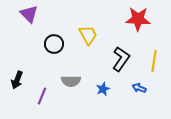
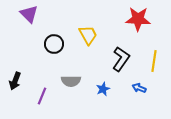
black arrow: moved 2 px left, 1 px down
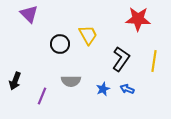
black circle: moved 6 px right
blue arrow: moved 12 px left, 1 px down
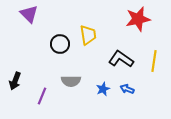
red star: rotated 15 degrees counterclockwise
yellow trapezoid: rotated 20 degrees clockwise
black L-shape: rotated 90 degrees counterclockwise
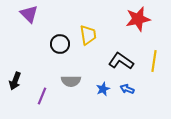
black L-shape: moved 2 px down
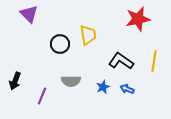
blue star: moved 2 px up
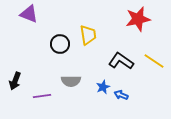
purple triangle: rotated 24 degrees counterclockwise
yellow line: rotated 65 degrees counterclockwise
blue arrow: moved 6 px left, 6 px down
purple line: rotated 60 degrees clockwise
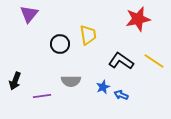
purple triangle: rotated 48 degrees clockwise
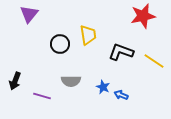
red star: moved 5 px right, 3 px up
black L-shape: moved 9 px up; rotated 15 degrees counterclockwise
blue star: rotated 24 degrees counterclockwise
purple line: rotated 24 degrees clockwise
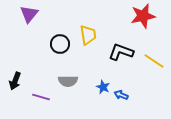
gray semicircle: moved 3 px left
purple line: moved 1 px left, 1 px down
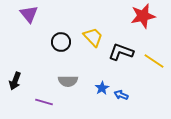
purple triangle: rotated 18 degrees counterclockwise
yellow trapezoid: moved 5 px right, 2 px down; rotated 35 degrees counterclockwise
black circle: moved 1 px right, 2 px up
blue star: moved 1 px left, 1 px down; rotated 16 degrees clockwise
purple line: moved 3 px right, 5 px down
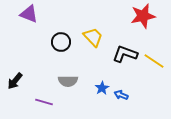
purple triangle: rotated 30 degrees counterclockwise
black L-shape: moved 4 px right, 2 px down
black arrow: rotated 18 degrees clockwise
